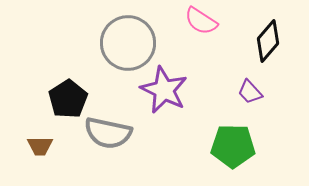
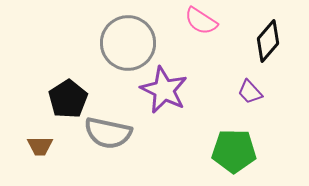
green pentagon: moved 1 px right, 5 px down
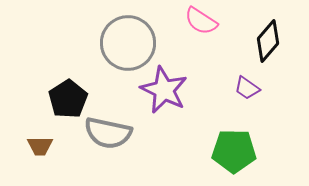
purple trapezoid: moved 3 px left, 4 px up; rotated 12 degrees counterclockwise
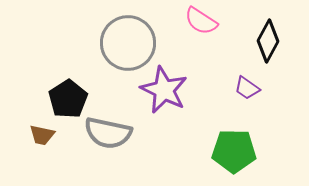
black diamond: rotated 12 degrees counterclockwise
brown trapezoid: moved 2 px right, 11 px up; rotated 12 degrees clockwise
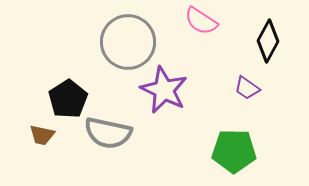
gray circle: moved 1 px up
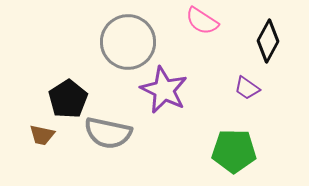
pink semicircle: moved 1 px right
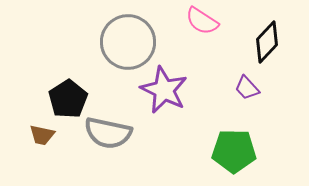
black diamond: moved 1 px left, 1 px down; rotated 15 degrees clockwise
purple trapezoid: rotated 12 degrees clockwise
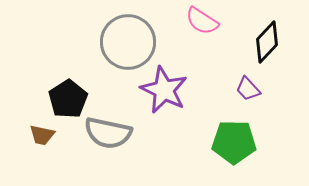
purple trapezoid: moved 1 px right, 1 px down
green pentagon: moved 9 px up
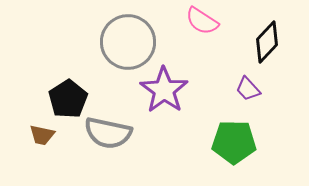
purple star: rotated 9 degrees clockwise
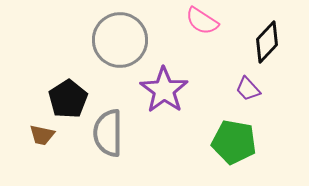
gray circle: moved 8 px left, 2 px up
gray semicircle: rotated 78 degrees clockwise
green pentagon: rotated 9 degrees clockwise
